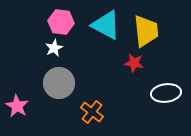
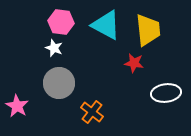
yellow trapezoid: moved 2 px right, 1 px up
white star: rotated 24 degrees counterclockwise
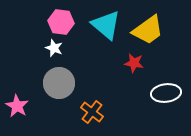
cyan triangle: rotated 12 degrees clockwise
yellow trapezoid: rotated 60 degrees clockwise
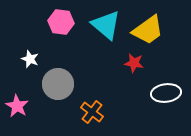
white star: moved 24 px left, 11 px down
gray circle: moved 1 px left, 1 px down
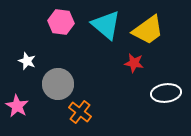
white star: moved 3 px left, 2 px down
orange cross: moved 12 px left
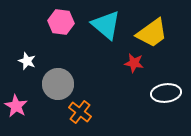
yellow trapezoid: moved 4 px right, 3 px down
pink star: moved 1 px left
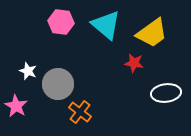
white star: moved 1 px right, 10 px down
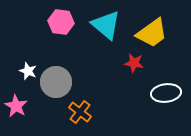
gray circle: moved 2 px left, 2 px up
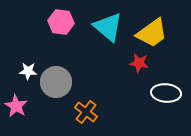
cyan triangle: moved 2 px right, 2 px down
red star: moved 5 px right
white star: rotated 18 degrees counterclockwise
white ellipse: rotated 12 degrees clockwise
orange cross: moved 6 px right
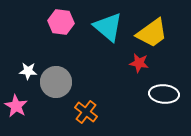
white ellipse: moved 2 px left, 1 px down
